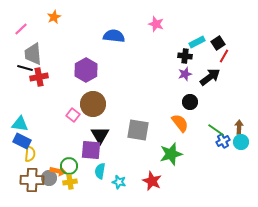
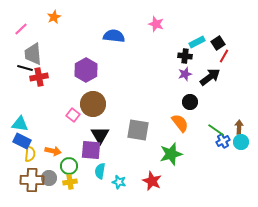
orange arrow: moved 5 px left, 20 px up
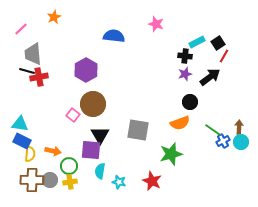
black line: moved 2 px right, 3 px down
orange semicircle: rotated 108 degrees clockwise
green line: moved 3 px left
gray circle: moved 1 px right, 2 px down
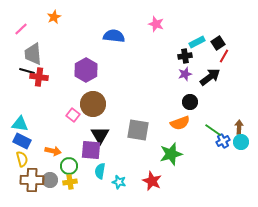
black cross: rotated 16 degrees counterclockwise
red cross: rotated 18 degrees clockwise
yellow semicircle: moved 8 px left, 5 px down; rotated 21 degrees counterclockwise
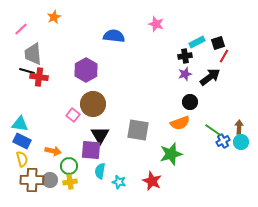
black square: rotated 16 degrees clockwise
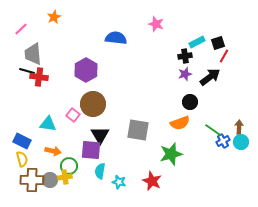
blue semicircle: moved 2 px right, 2 px down
cyan triangle: moved 28 px right
yellow cross: moved 5 px left, 5 px up
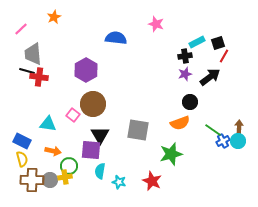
cyan circle: moved 3 px left, 1 px up
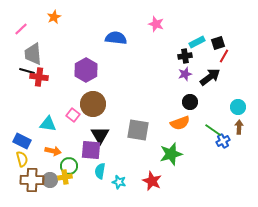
cyan circle: moved 34 px up
